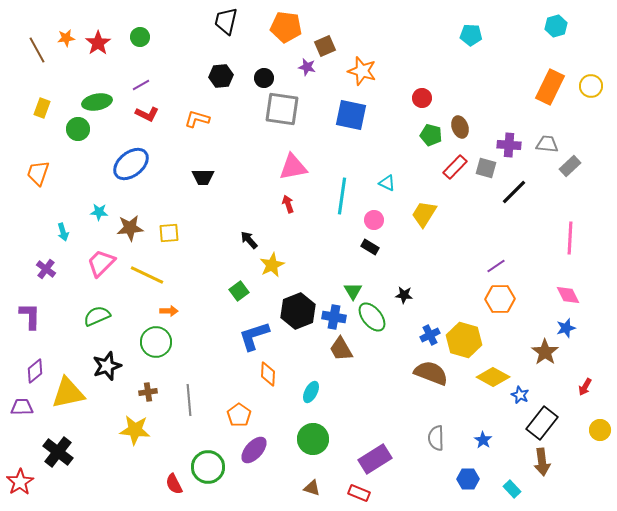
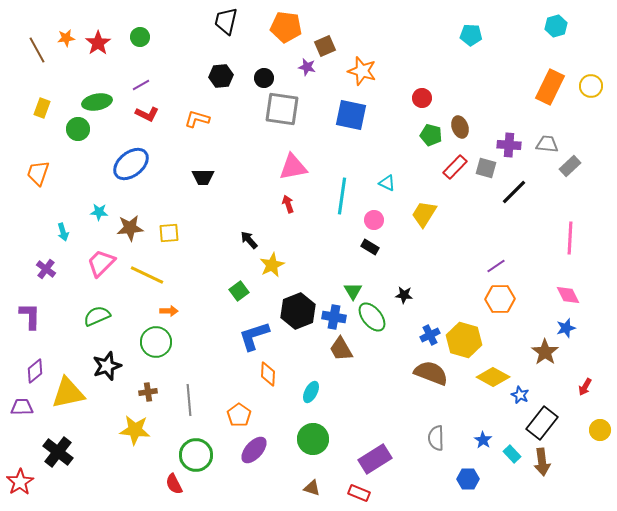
green circle at (208, 467): moved 12 px left, 12 px up
cyan rectangle at (512, 489): moved 35 px up
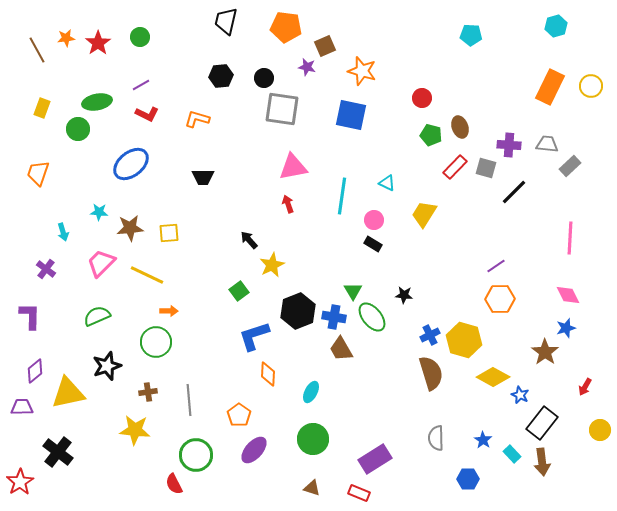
black rectangle at (370, 247): moved 3 px right, 3 px up
brown semicircle at (431, 373): rotated 52 degrees clockwise
